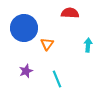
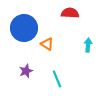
orange triangle: rotated 32 degrees counterclockwise
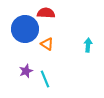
red semicircle: moved 24 px left
blue circle: moved 1 px right, 1 px down
cyan line: moved 12 px left
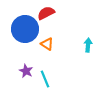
red semicircle: rotated 30 degrees counterclockwise
purple star: rotated 24 degrees counterclockwise
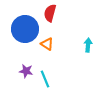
red semicircle: moved 4 px right; rotated 48 degrees counterclockwise
purple star: rotated 16 degrees counterclockwise
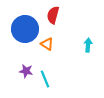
red semicircle: moved 3 px right, 2 px down
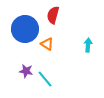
cyan line: rotated 18 degrees counterclockwise
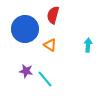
orange triangle: moved 3 px right, 1 px down
